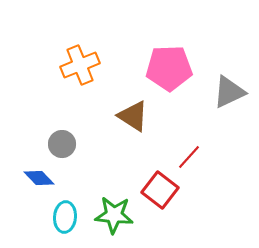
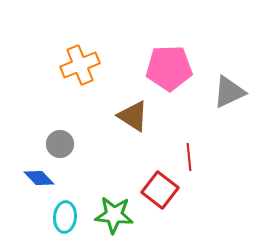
gray circle: moved 2 px left
red line: rotated 48 degrees counterclockwise
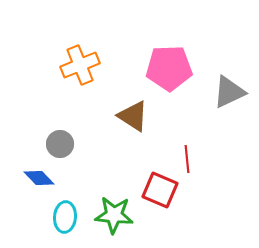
red line: moved 2 px left, 2 px down
red square: rotated 15 degrees counterclockwise
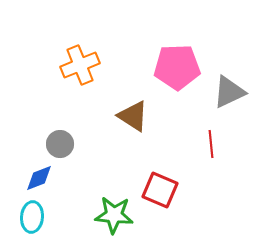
pink pentagon: moved 8 px right, 1 px up
red line: moved 24 px right, 15 px up
blue diamond: rotated 68 degrees counterclockwise
cyan ellipse: moved 33 px left
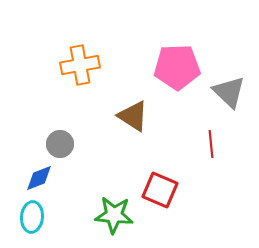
orange cross: rotated 12 degrees clockwise
gray triangle: rotated 51 degrees counterclockwise
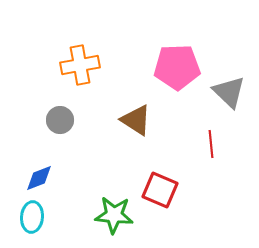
brown triangle: moved 3 px right, 4 px down
gray circle: moved 24 px up
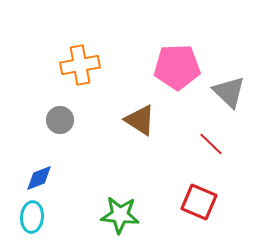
brown triangle: moved 4 px right
red line: rotated 40 degrees counterclockwise
red square: moved 39 px right, 12 px down
green star: moved 6 px right
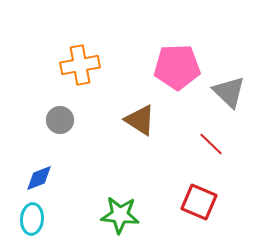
cyan ellipse: moved 2 px down
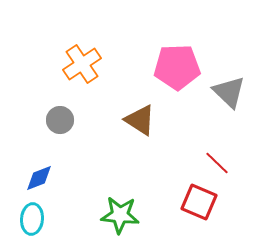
orange cross: moved 2 px right, 1 px up; rotated 24 degrees counterclockwise
red line: moved 6 px right, 19 px down
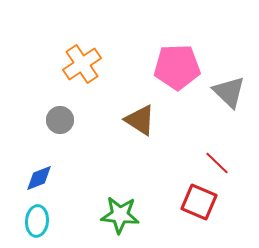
cyan ellipse: moved 5 px right, 2 px down
